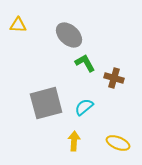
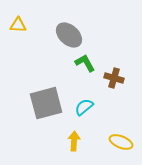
yellow ellipse: moved 3 px right, 1 px up
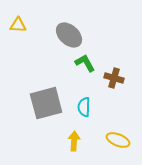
cyan semicircle: rotated 48 degrees counterclockwise
yellow ellipse: moved 3 px left, 2 px up
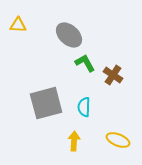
brown cross: moved 1 px left, 3 px up; rotated 18 degrees clockwise
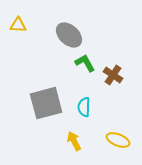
yellow arrow: rotated 30 degrees counterclockwise
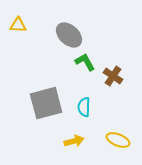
green L-shape: moved 1 px up
brown cross: moved 1 px down
yellow arrow: rotated 102 degrees clockwise
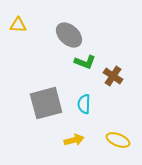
green L-shape: rotated 140 degrees clockwise
cyan semicircle: moved 3 px up
yellow arrow: moved 1 px up
